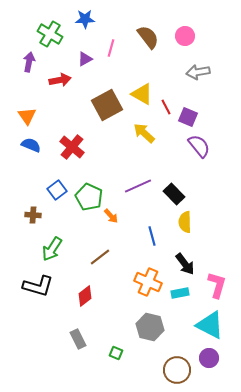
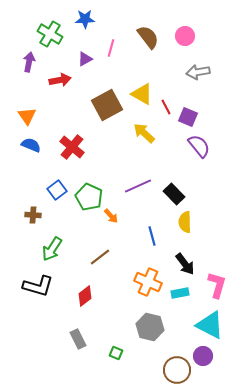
purple circle: moved 6 px left, 2 px up
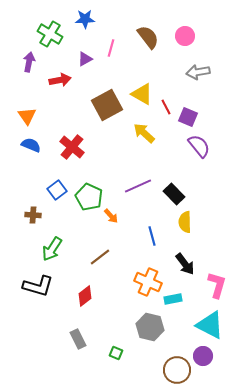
cyan rectangle: moved 7 px left, 6 px down
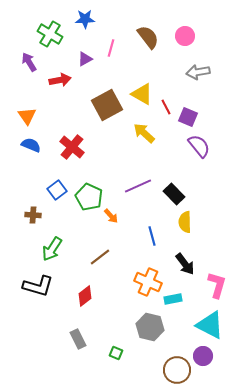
purple arrow: rotated 42 degrees counterclockwise
